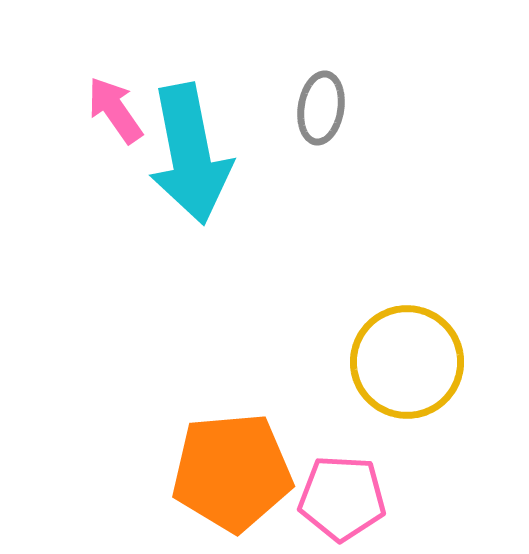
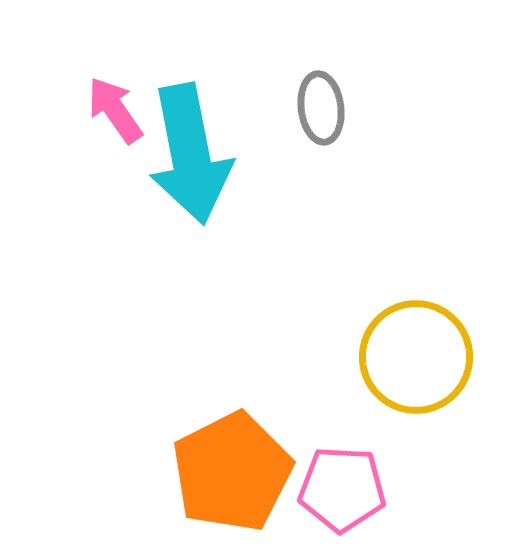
gray ellipse: rotated 16 degrees counterclockwise
yellow circle: moved 9 px right, 5 px up
orange pentagon: rotated 22 degrees counterclockwise
pink pentagon: moved 9 px up
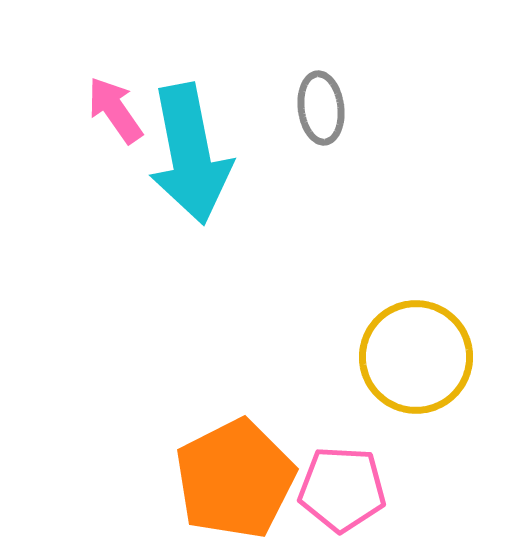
orange pentagon: moved 3 px right, 7 px down
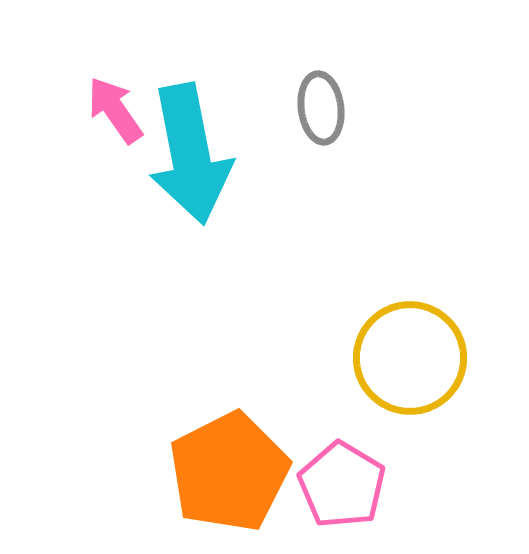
yellow circle: moved 6 px left, 1 px down
orange pentagon: moved 6 px left, 7 px up
pink pentagon: moved 4 px up; rotated 28 degrees clockwise
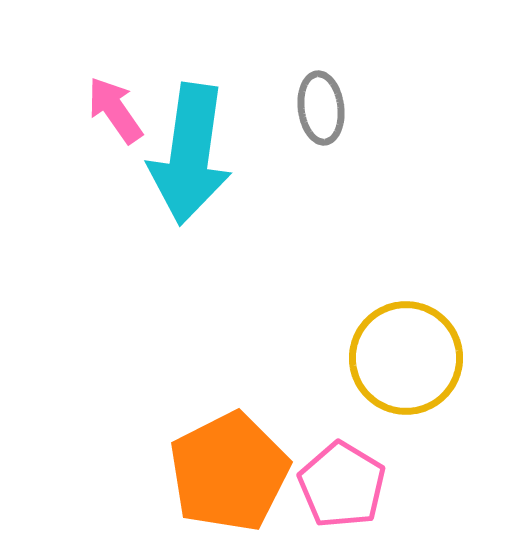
cyan arrow: rotated 19 degrees clockwise
yellow circle: moved 4 px left
